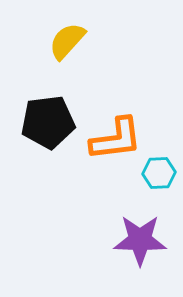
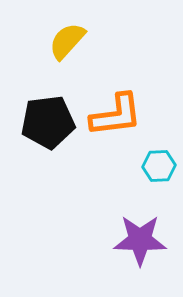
orange L-shape: moved 24 px up
cyan hexagon: moved 7 px up
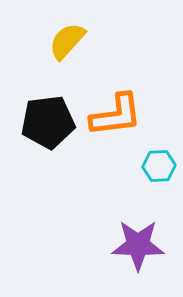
purple star: moved 2 px left, 5 px down
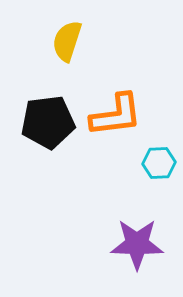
yellow semicircle: rotated 24 degrees counterclockwise
cyan hexagon: moved 3 px up
purple star: moved 1 px left, 1 px up
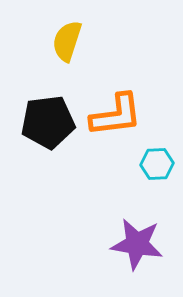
cyan hexagon: moved 2 px left, 1 px down
purple star: rotated 8 degrees clockwise
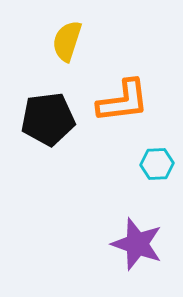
orange L-shape: moved 7 px right, 14 px up
black pentagon: moved 3 px up
purple star: rotated 10 degrees clockwise
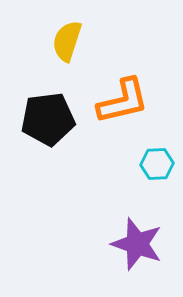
orange L-shape: rotated 6 degrees counterclockwise
